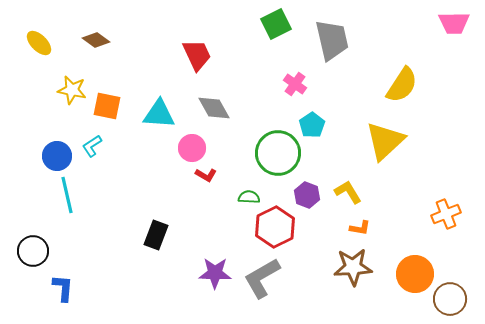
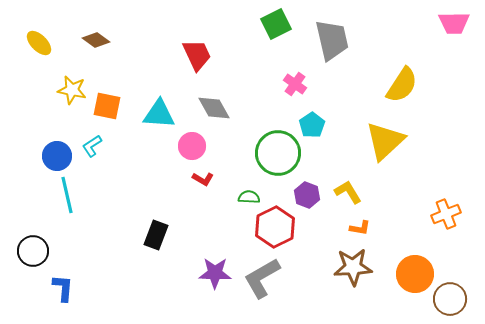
pink circle: moved 2 px up
red L-shape: moved 3 px left, 4 px down
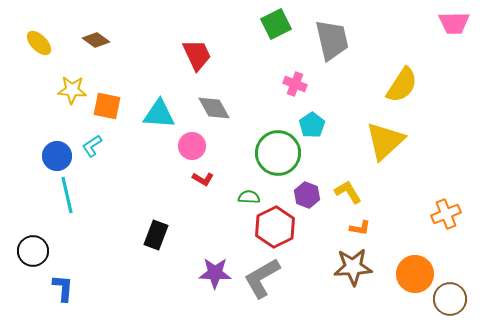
pink cross: rotated 15 degrees counterclockwise
yellow star: rotated 8 degrees counterclockwise
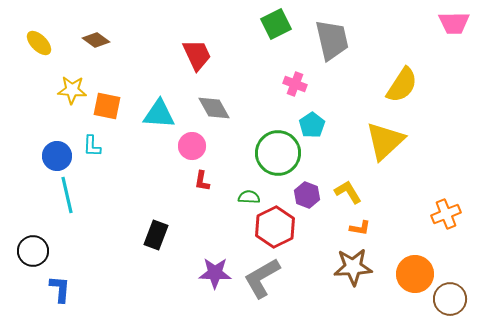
cyan L-shape: rotated 55 degrees counterclockwise
red L-shape: moved 1 px left, 2 px down; rotated 70 degrees clockwise
blue L-shape: moved 3 px left, 1 px down
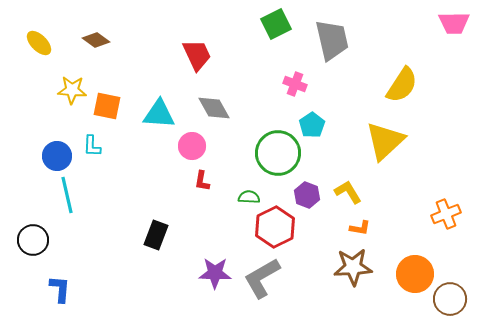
black circle: moved 11 px up
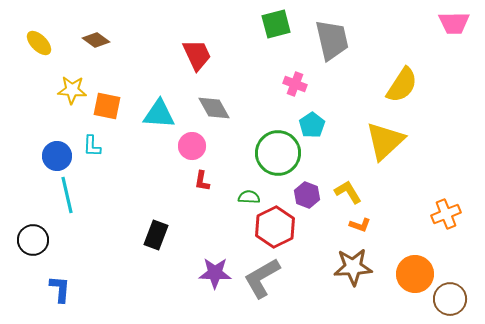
green square: rotated 12 degrees clockwise
orange L-shape: moved 3 px up; rotated 10 degrees clockwise
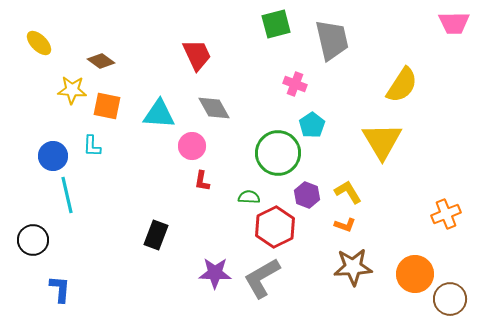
brown diamond: moved 5 px right, 21 px down
yellow triangle: moved 3 px left; rotated 18 degrees counterclockwise
blue circle: moved 4 px left
orange L-shape: moved 15 px left
